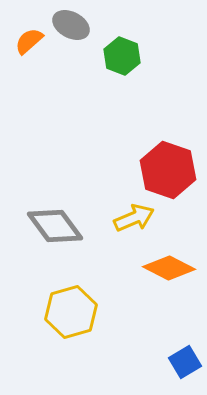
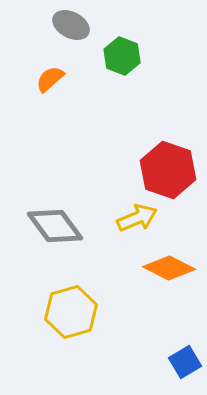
orange semicircle: moved 21 px right, 38 px down
yellow arrow: moved 3 px right
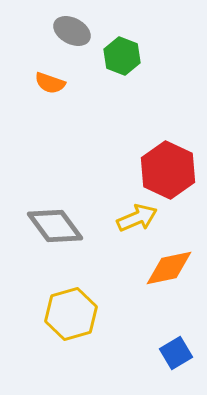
gray ellipse: moved 1 px right, 6 px down
orange semicircle: moved 4 px down; rotated 120 degrees counterclockwise
red hexagon: rotated 6 degrees clockwise
orange diamond: rotated 39 degrees counterclockwise
yellow hexagon: moved 2 px down
blue square: moved 9 px left, 9 px up
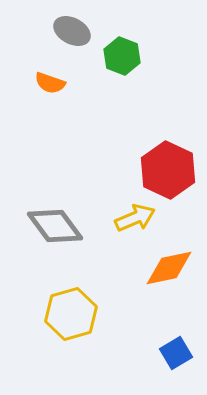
yellow arrow: moved 2 px left
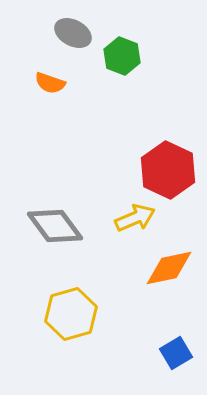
gray ellipse: moved 1 px right, 2 px down
